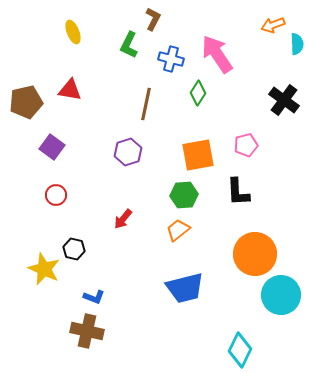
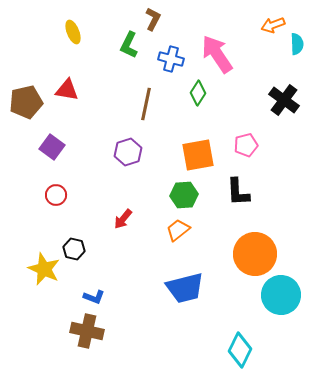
red triangle: moved 3 px left
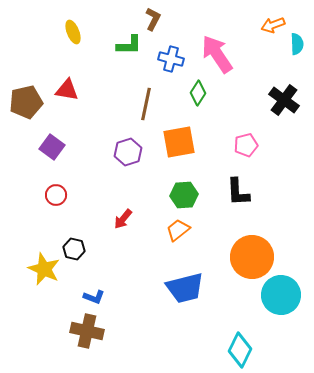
green L-shape: rotated 116 degrees counterclockwise
orange square: moved 19 px left, 13 px up
orange circle: moved 3 px left, 3 px down
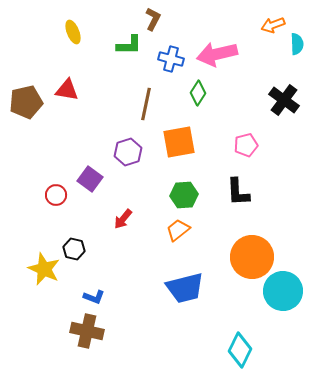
pink arrow: rotated 69 degrees counterclockwise
purple square: moved 38 px right, 32 px down
cyan circle: moved 2 px right, 4 px up
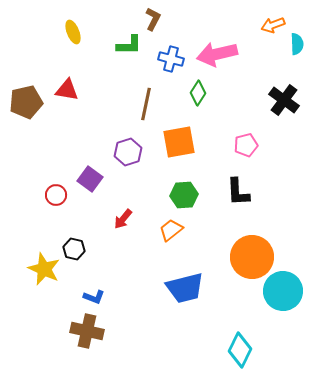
orange trapezoid: moved 7 px left
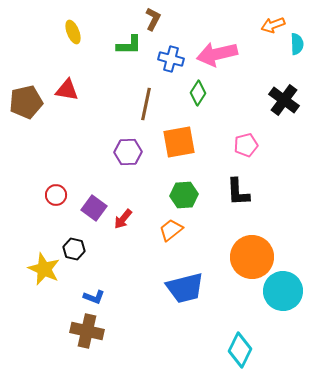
purple hexagon: rotated 16 degrees clockwise
purple square: moved 4 px right, 29 px down
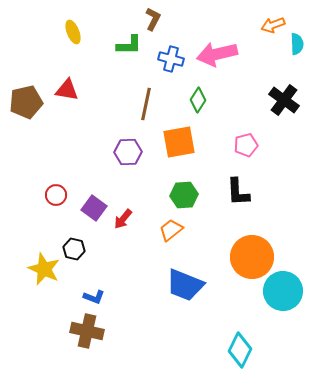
green diamond: moved 7 px down
blue trapezoid: moved 3 px up; rotated 36 degrees clockwise
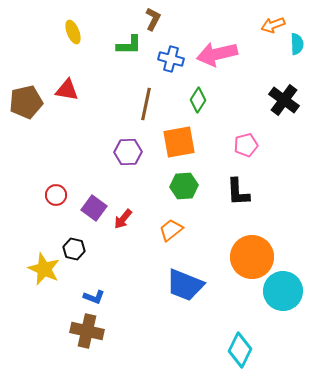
green hexagon: moved 9 px up
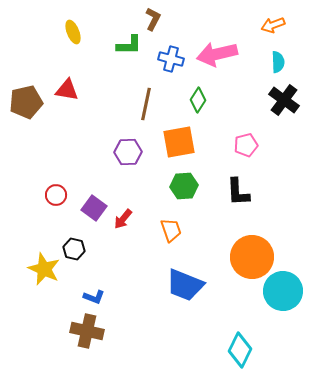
cyan semicircle: moved 19 px left, 18 px down
orange trapezoid: rotated 110 degrees clockwise
